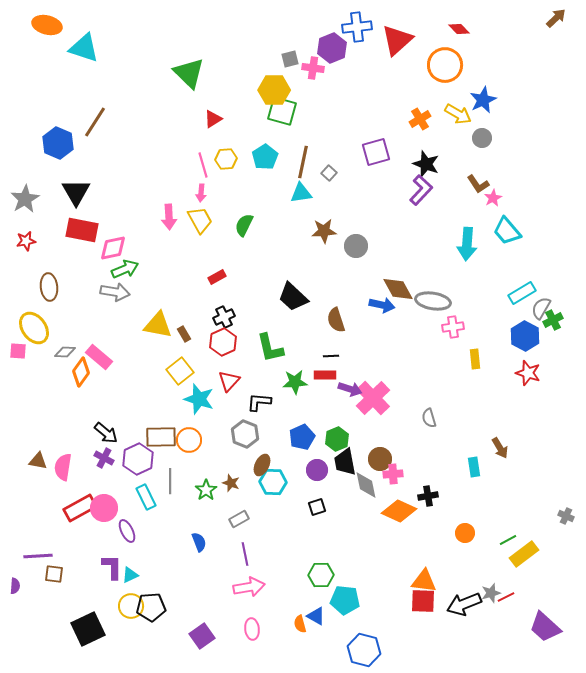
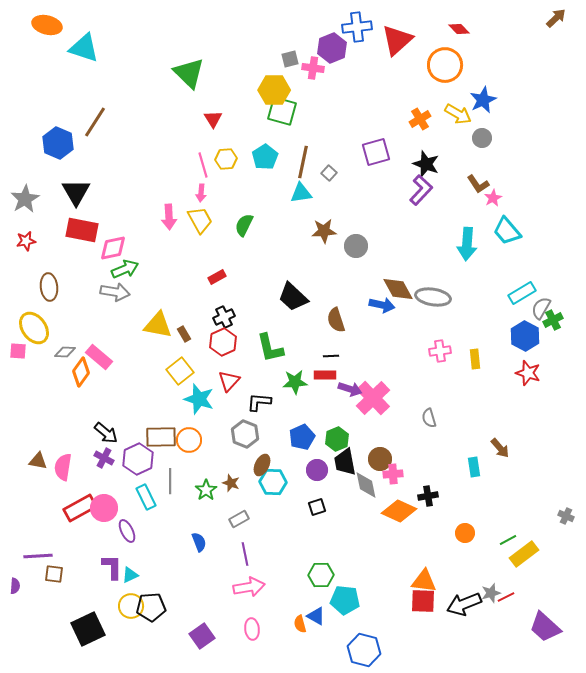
red triangle at (213, 119): rotated 30 degrees counterclockwise
gray ellipse at (433, 301): moved 4 px up
pink cross at (453, 327): moved 13 px left, 24 px down
brown arrow at (500, 448): rotated 10 degrees counterclockwise
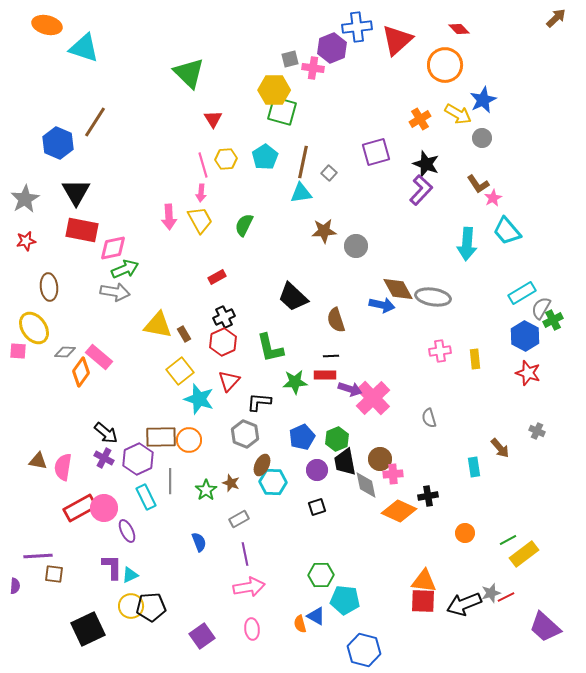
gray cross at (566, 516): moved 29 px left, 85 px up
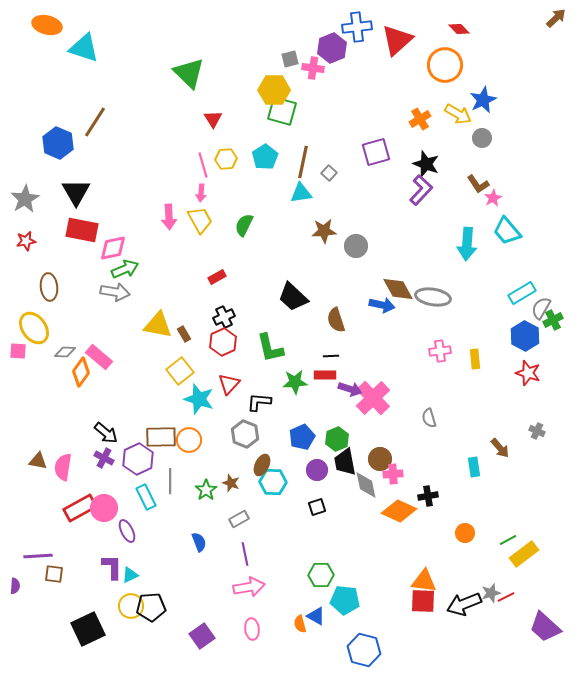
red triangle at (229, 381): moved 3 px down
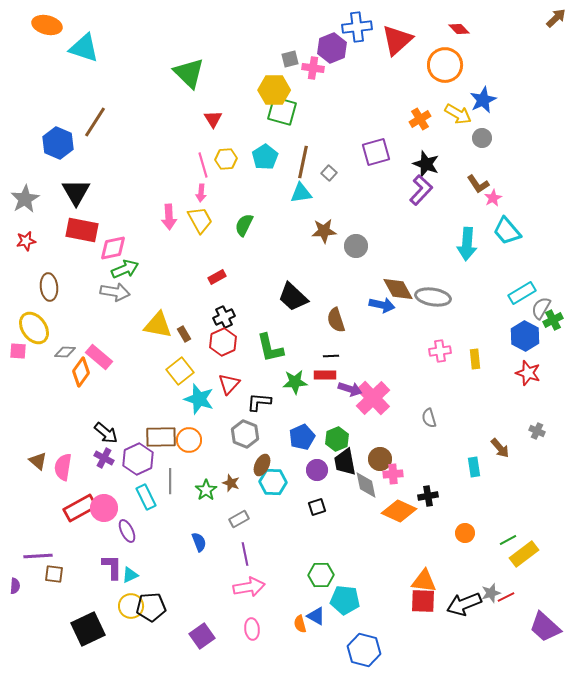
brown triangle at (38, 461): rotated 30 degrees clockwise
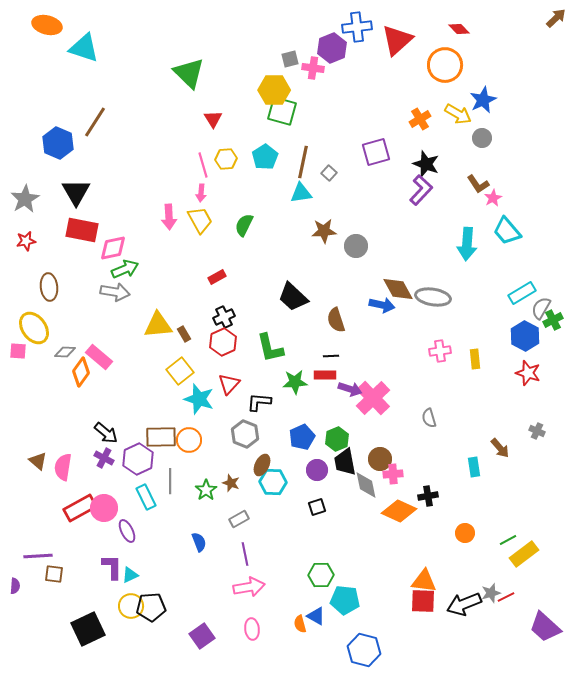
yellow triangle at (158, 325): rotated 16 degrees counterclockwise
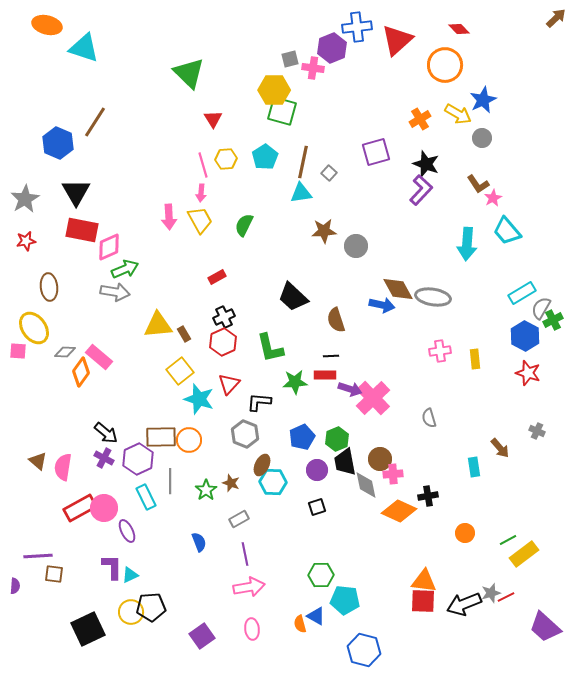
pink diamond at (113, 248): moved 4 px left, 1 px up; rotated 12 degrees counterclockwise
yellow circle at (131, 606): moved 6 px down
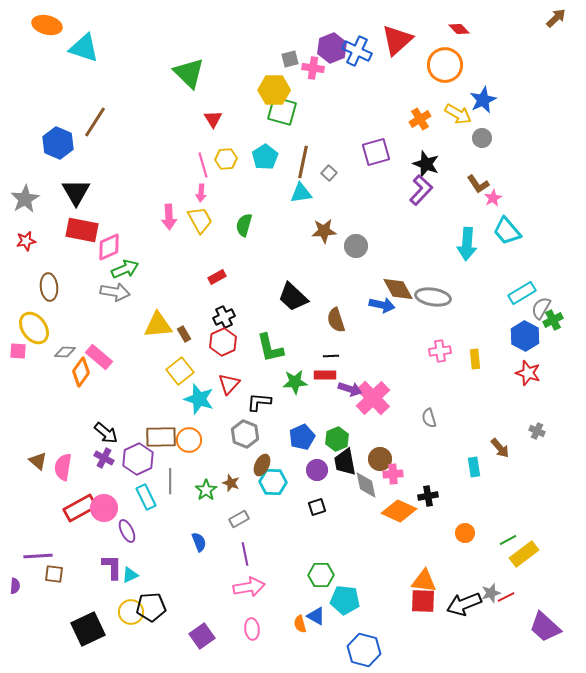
blue cross at (357, 27): moved 24 px down; rotated 32 degrees clockwise
green semicircle at (244, 225): rotated 10 degrees counterclockwise
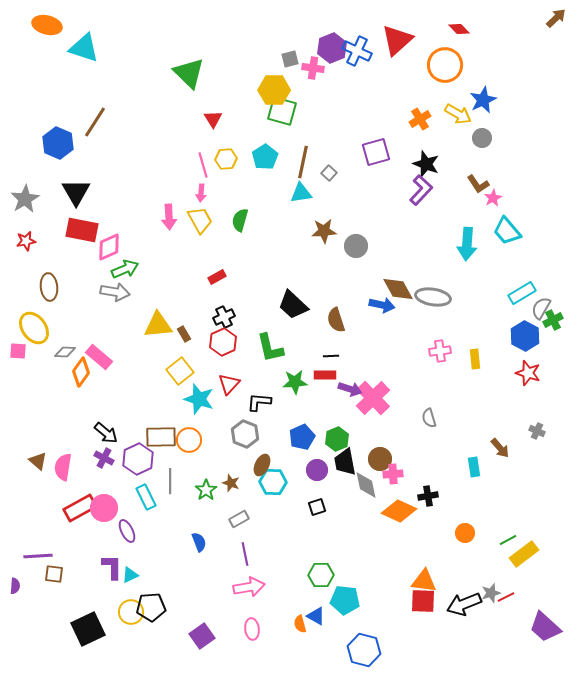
green semicircle at (244, 225): moved 4 px left, 5 px up
black trapezoid at (293, 297): moved 8 px down
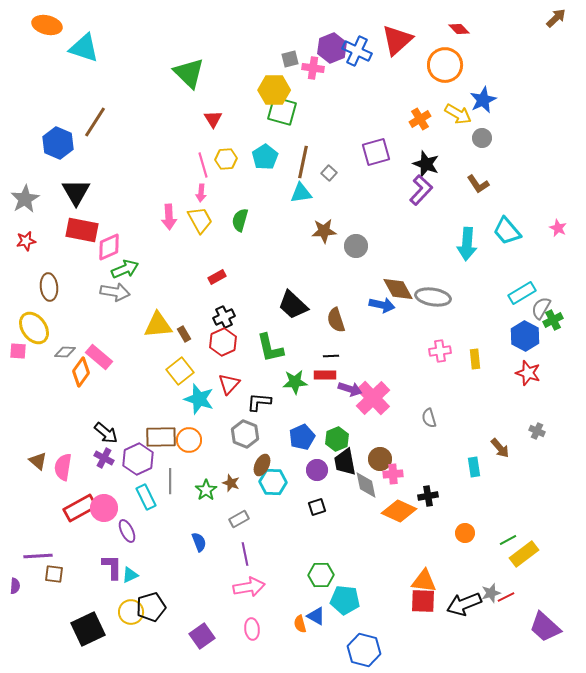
pink star at (493, 198): moved 65 px right, 30 px down; rotated 18 degrees counterclockwise
black pentagon at (151, 607): rotated 12 degrees counterclockwise
